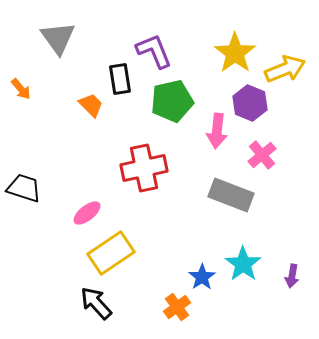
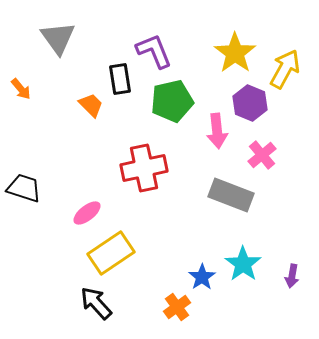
yellow arrow: rotated 39 degrees counterclockwise
pink arrow: rotated 12 degrees counterclockwise
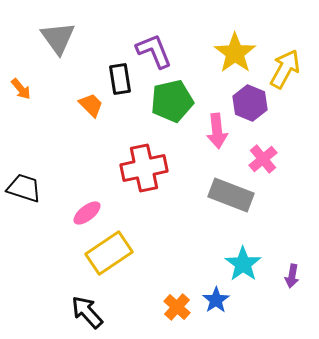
pink cross: moved 1 px right, 4 px down
yellow rectangle: moved 2 px left
blue star: moved 14 px right, 23 px down
black arrow: moved 9 px left, 9 px down
orange cross: rotated 12 degrees counterclockwise
